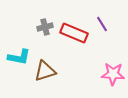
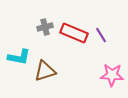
purple line: moved 1 px left, 11 px down
pink star: moved 1 px left, 1 px down
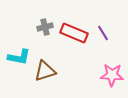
purple line: moved 2 px right, 2 px up
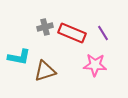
red rectangle: moved 2 px left
pink star: moved 17 px left, 10 px up
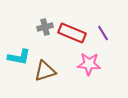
pink star: moved 6 px left, 1 px up
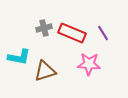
gray cross: moved 1 px left, 1 px down
